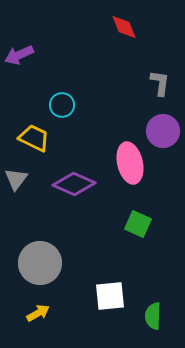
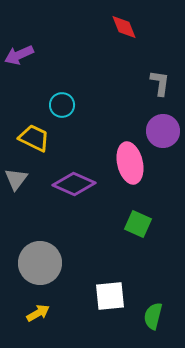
green semicircle: rotated 12 degrees clockwise
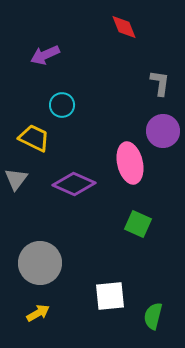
purple arrow: moved 26 px right
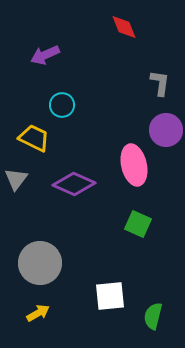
purple circle: moved 3 px right, 1 px up
pink ellipse: moved 4 px right, 2 px down
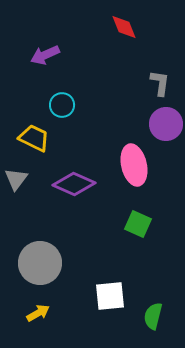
purple circle: moved 6 px up
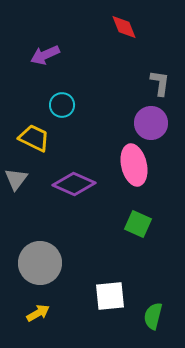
purple circle: moved 15 px left, 1 px up
